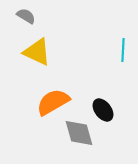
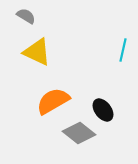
cyan line: rotated 10 degrees clockwise
orange semicircle: moved 1 px up
gray diamond: rotated 36 degrees counterclockwise
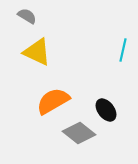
gray semicircle: moved 1 px right
black ellipse: moved 3 px right
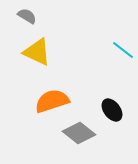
cyan line: rotated 65 degrees counterclockwise
orange semicircle: moved 1 px left; rotated 12 degrees clockwise
black ellipse: moved 6 px right
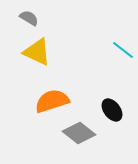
gray semicircle: moved 2 px right, 2 px down
